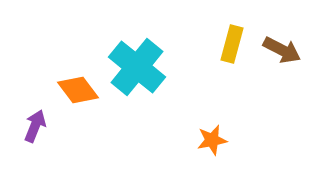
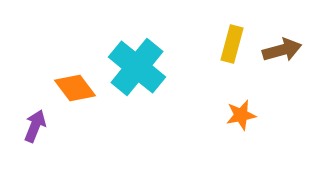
brown arrow: rotated 42 degrees counterclockwise
orange diamond: moved 3 px left, 2 px up
orange star: moved 29 px right, 25 px up
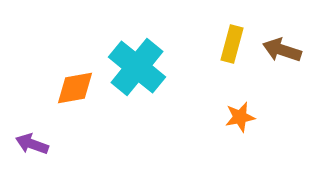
brown arrow: rotated 147 degrees counterclockwise
orange diamond: rotated 63 degrees counterclockwise
orange star: moved 1 px left, 2 px down
purple arrow: moved 3 px left, 18 px down; rotated 92 degrees counterclockwise
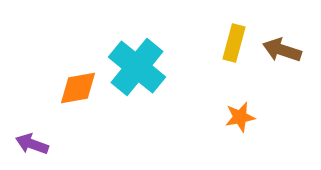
yellow rectangle: moved 2 px right, 1 px up
orange diamond: moved 3 px right
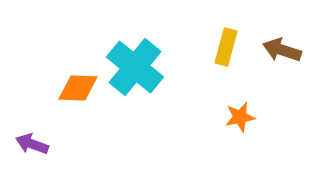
yellow rectangle: moved 8 px left, 4 px down
cyan cross: moved 2 px left
orange diamond: rotated 12 degrees clockwise
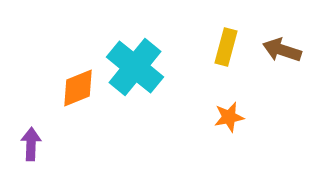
orange diamond: rotated 24 degrees counterclockwise
orange star: moved 11 px left
purple arrow: moved 1 px left; rotated 72 degrees clockwise
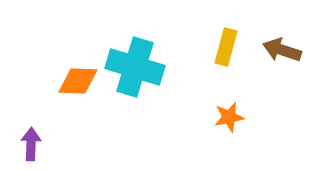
cyan cross: rotated 22 degrees counterclockwise
orange diamond: moved 7 px up; rotated 24 degrees clockwise
